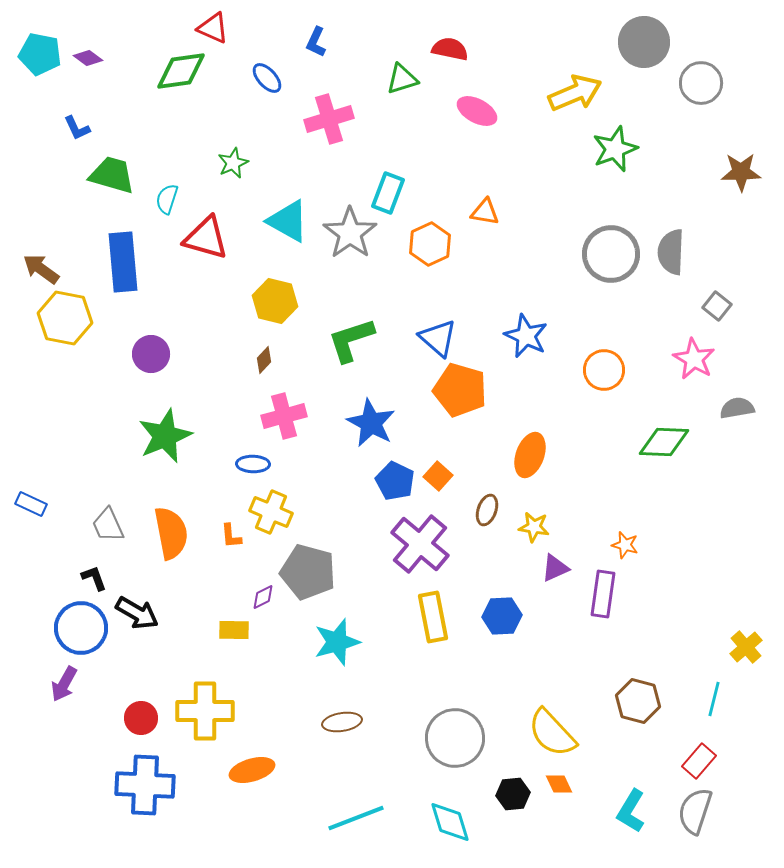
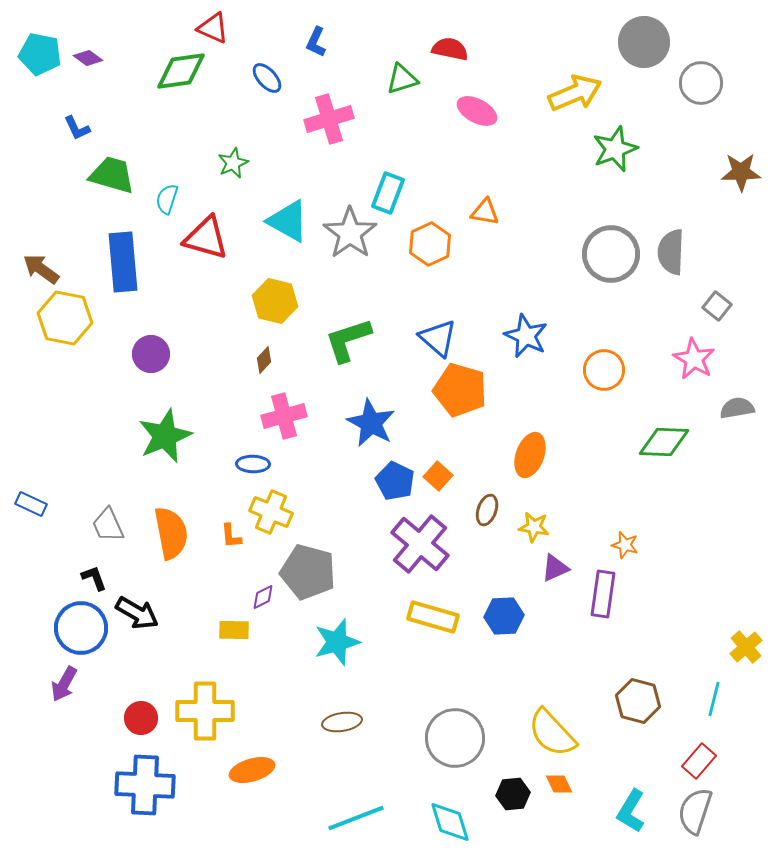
green L-shape at (351, 340): moved 3 px left
blue hexagon at (502, 616): moved 2 px right
yellow rectangle at (433, 617): rotated 63 degrees counterclockwise
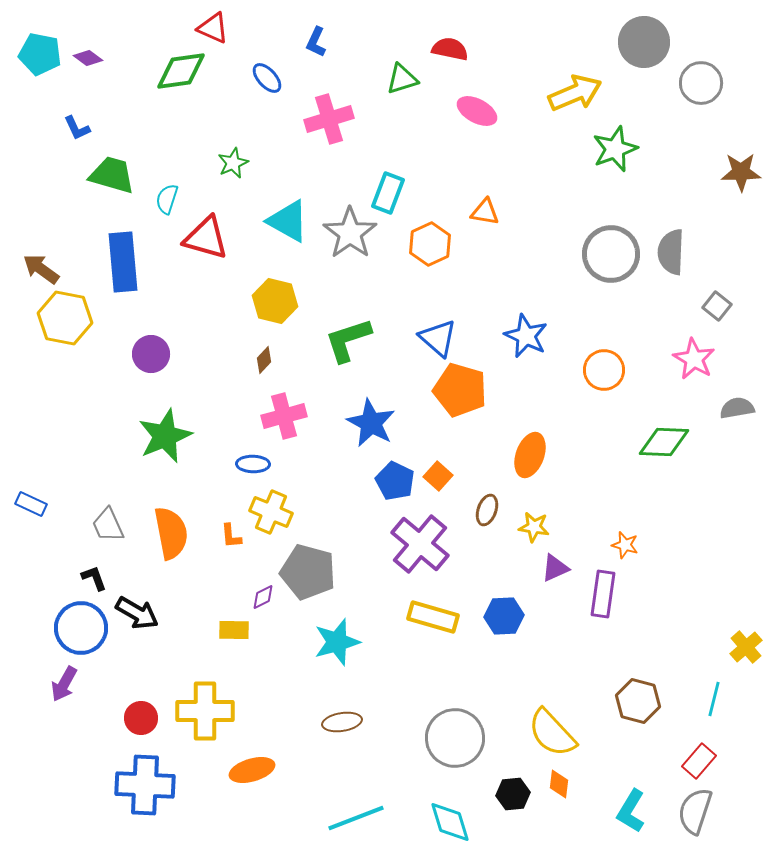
orange diamond at (559, 784): rotated 32 degrees clockwise
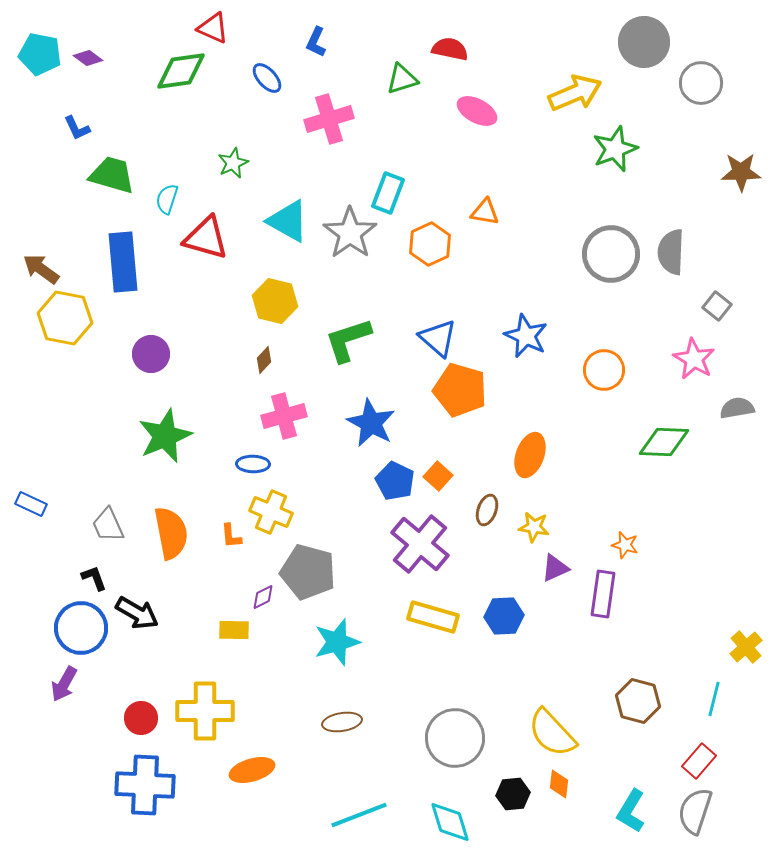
cyan line at (356, 818): moved 3 px right, 3 px up
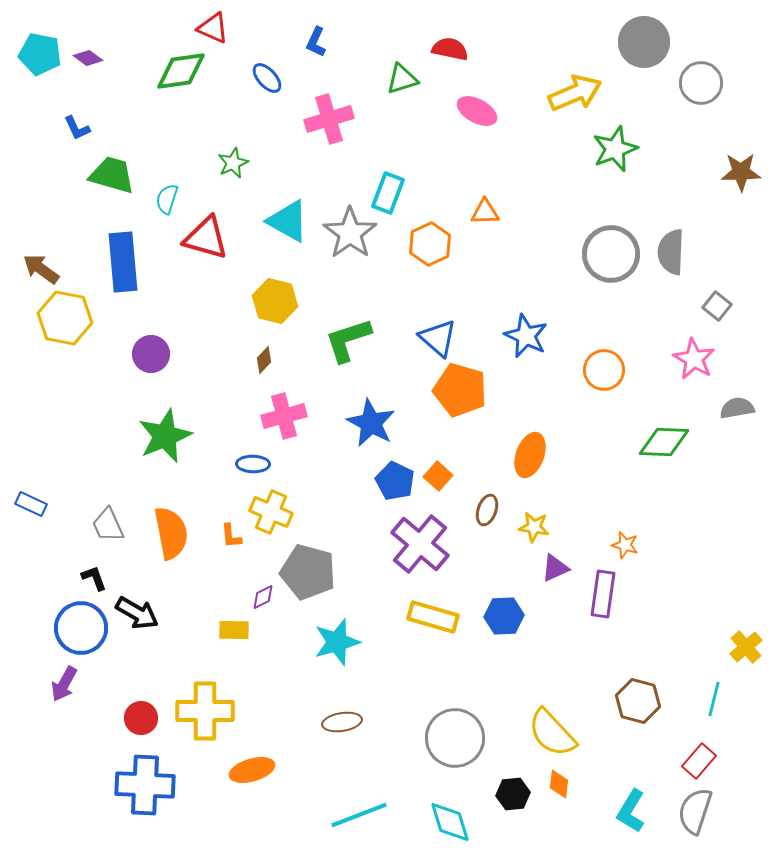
orange triangle at (485, 212): rotated 12 degrees counterclockwise
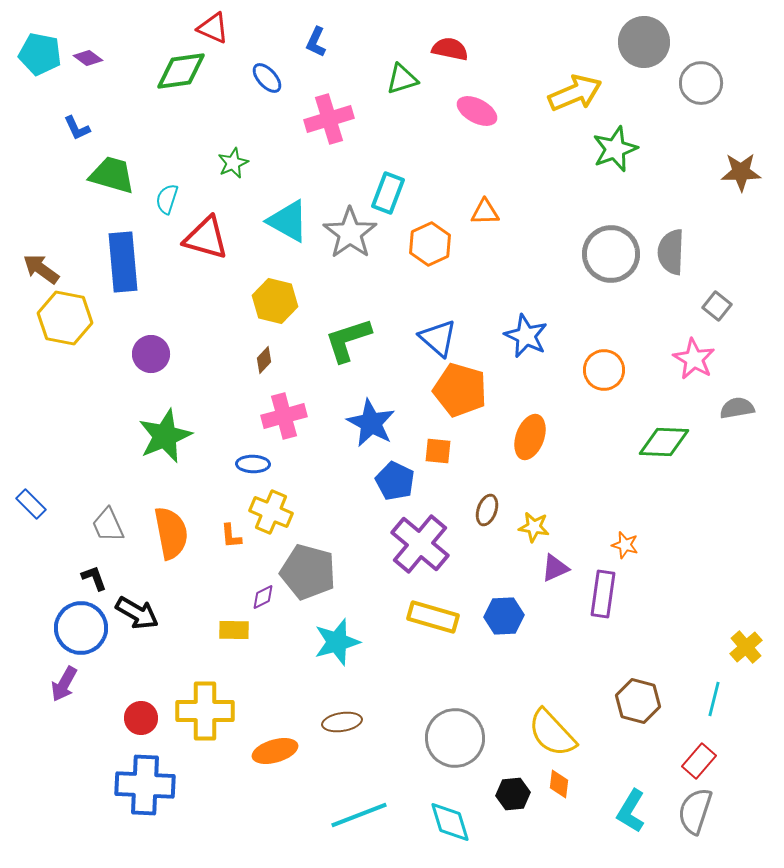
orange ellipse at (530, 455): moved 18 px up
orange square at (438, 476): moved 25 px up; rotated 36 degrees counterclockwise
blue rectangle at (31, 504): rotated 20 degrees clockwise
orange ellipse at (252, 770): moved 23 px right, 19 px up
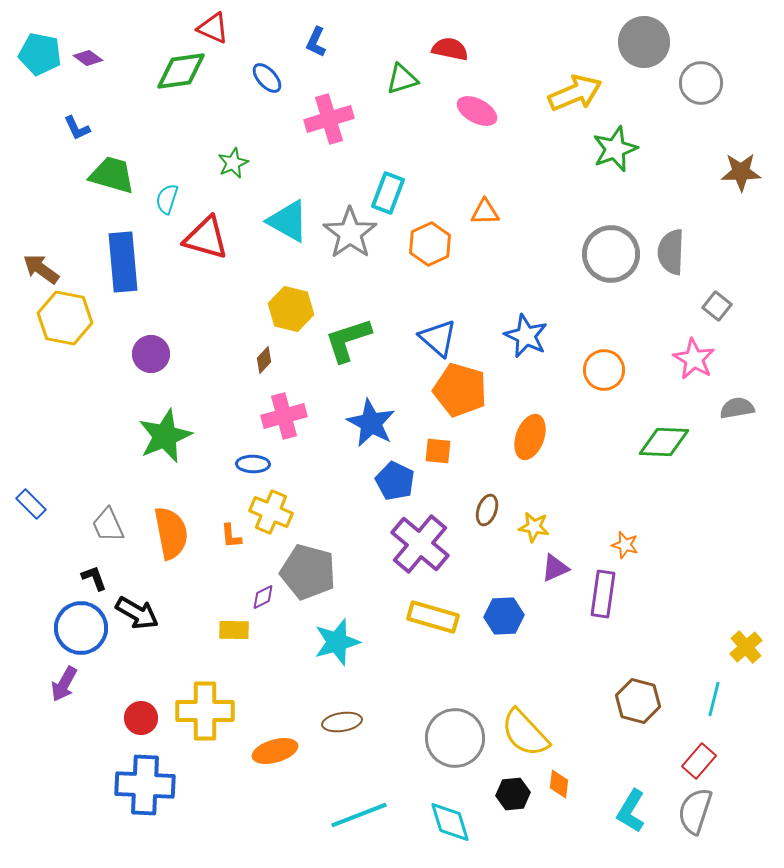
yellow hexagon at (275, 301): moved 16 px right, 8 px down
yellow semicircle at (552, 733): moved 27 px left
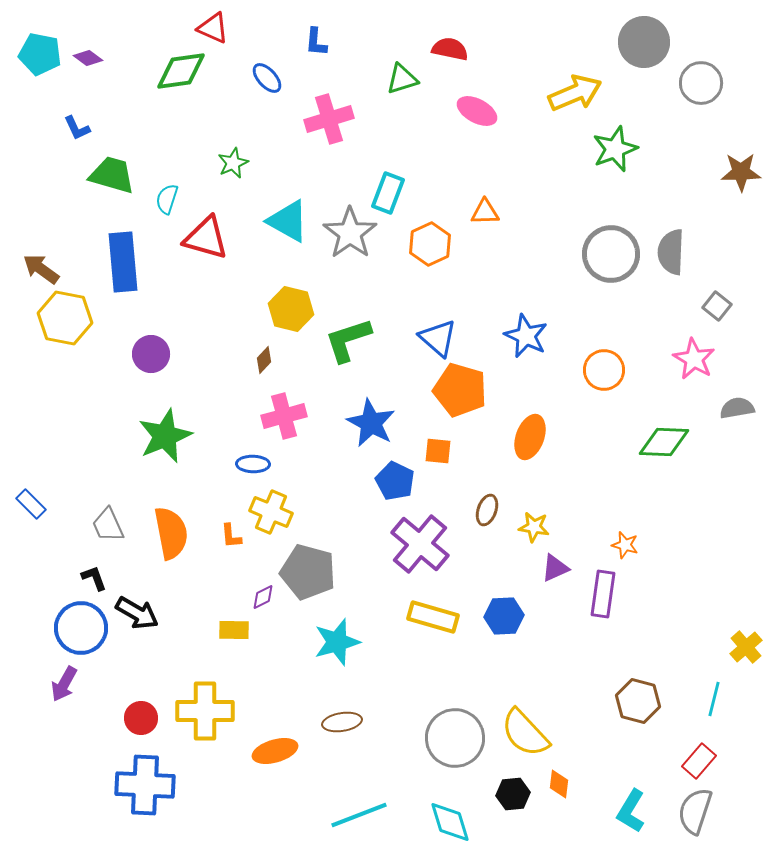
blue L-shape at (316, 42): rotated 20 degrees counterclockwise
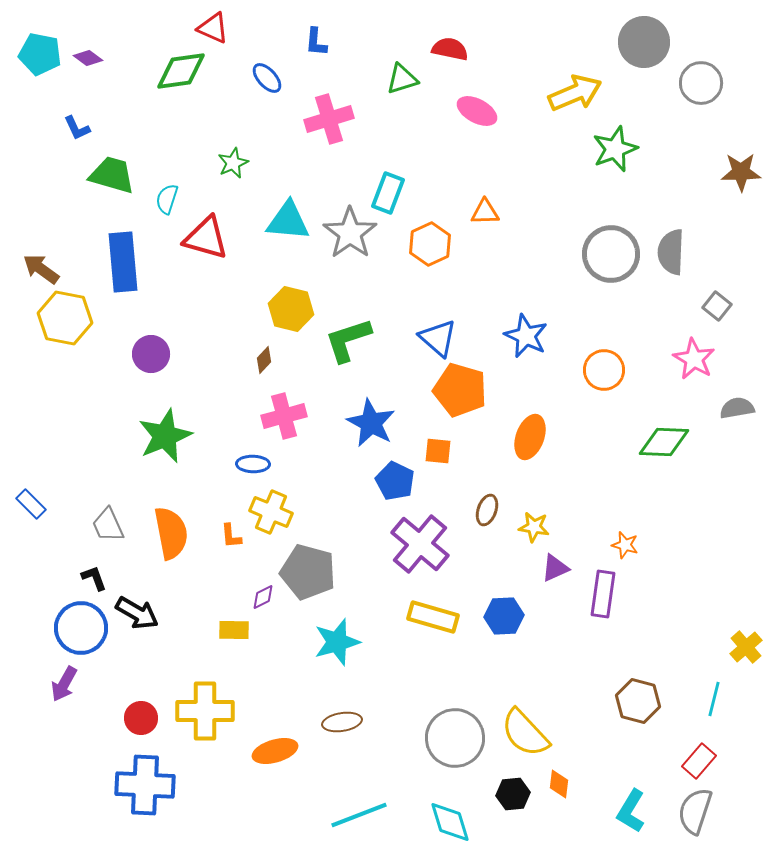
cyan triangle at (288, 221): rotated 24 degrees counterclockwise
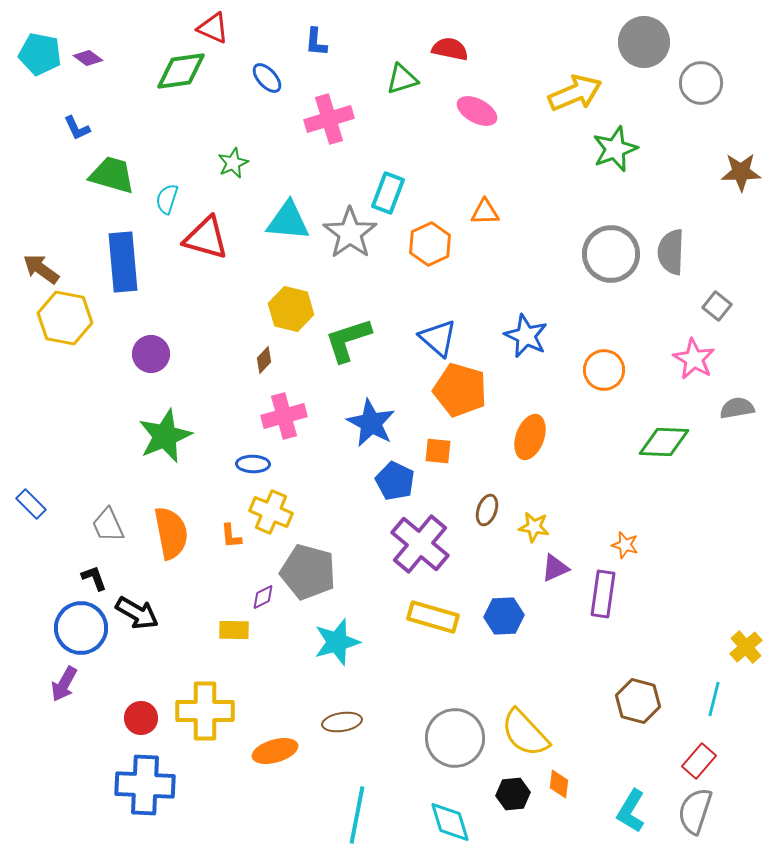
cyan line at (359, 815): moved 2 px left; rotated 58 degrees counterclockwise
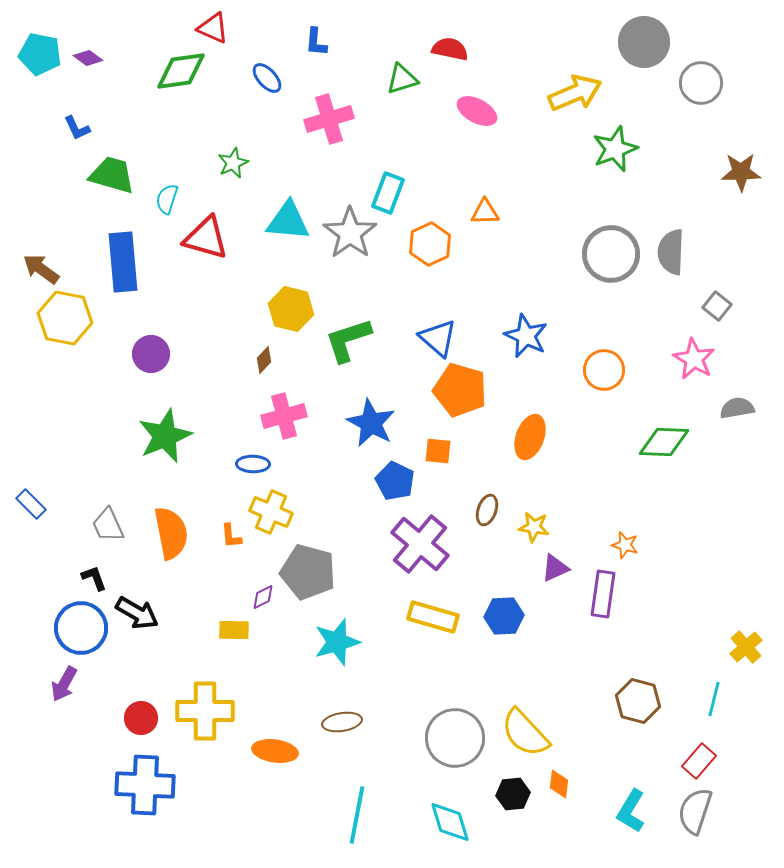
orange ellipse at (275, 751): rotated 24 degrees clockwise
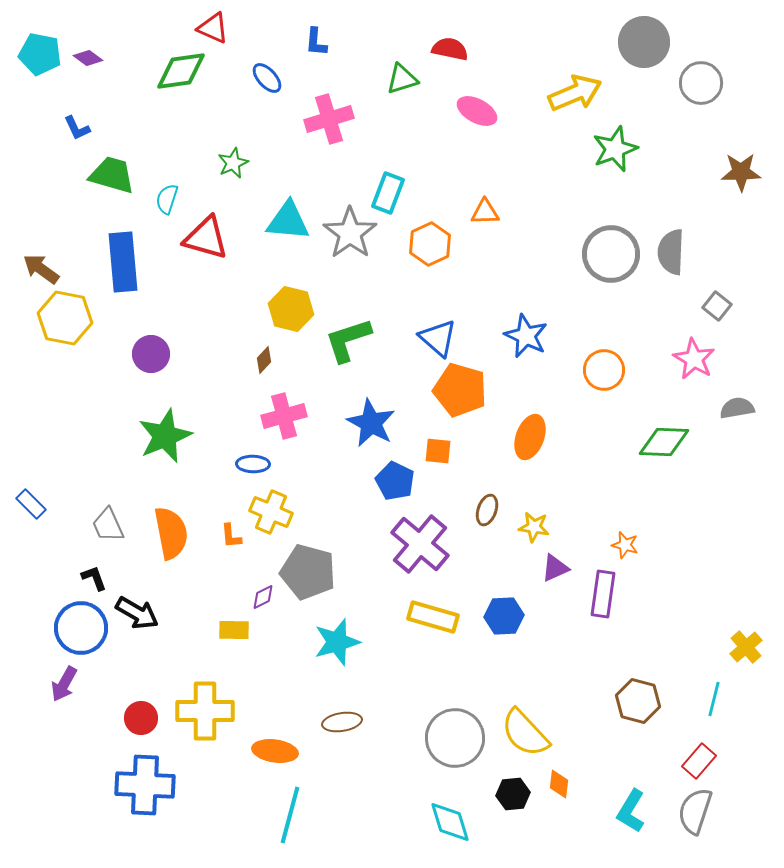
cyan line at (357, 815): moved 67 px left; rotated 4 degrees clockwise
